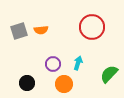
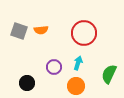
red circle: moved 8 px left, 6 px down
gray square: rotated 36 degrees clockwise
purple circle: moved 1 px right, 3 px down
green semicircle: rotated 18 degrees counterclockwise
orange circle: moved 12 px right, 2 px down
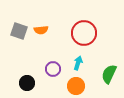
purple circle: moved 1 px left, 2 px down
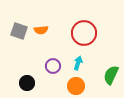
purple circle: moved 3 px up
green semicircle: moved 2 px right, 1 px down
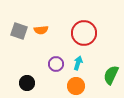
purple circle: moved 3 px right, 2 px up
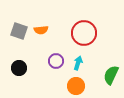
purple circle: moved 3 px up
black circle: moved 8 px left, 15 px up
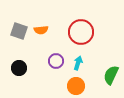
red circle: moved 3 px left, 1 px up
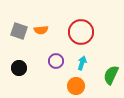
cyan arrow: moved 4 px right
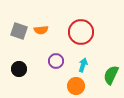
cyan arrow: moved 1 px right, 2 px down
black circle: moved 1 px down
